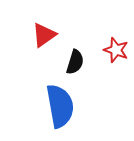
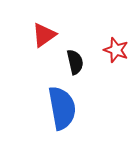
black semicircle: rotated 30 degrees counterclockwise
blue semicircle: moved 2 px right, 2 px down
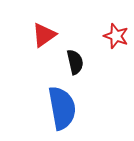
red star: moved 14 px up
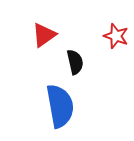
blue semicircle: moved 2 px left, 2 px up
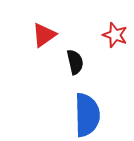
red star: moved 1 px left, 1 px up
blue semicircle: moved 27 px right, 9 px down; rotated 9 degrees clockwise
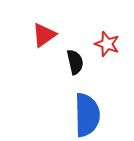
red star: moved 8 px left, 9 px down
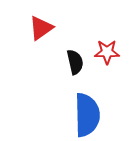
red triangle: moved 3 px left, 7 px up
red star: moved 8 px down; rotated 20 degrees counterclockwise
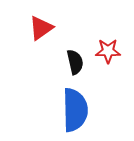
red star: moved 1 px right, 1 px up
blue semicircle: moved 12 px left, 5 px up
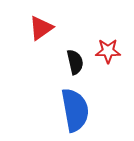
blue semicircle: rotated 9 degrees counterclockwise
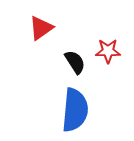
black semicircle: rotated 20 degrees counterclockwise
blue semicircle: rotated 15 degrees clockwise
